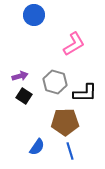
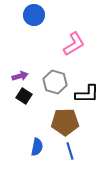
black L-shape: moved 2 px right, 1 px down
blue semicircle: rotated 24 degrees counterclockwise
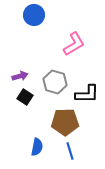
black square: moved 1 px right, 1 px down
